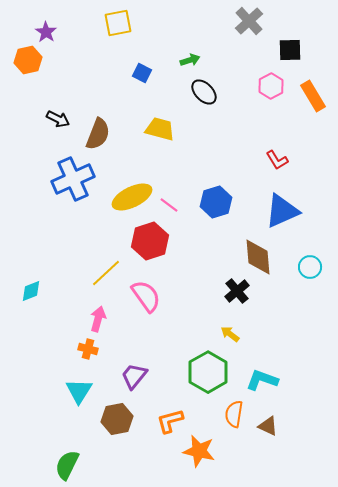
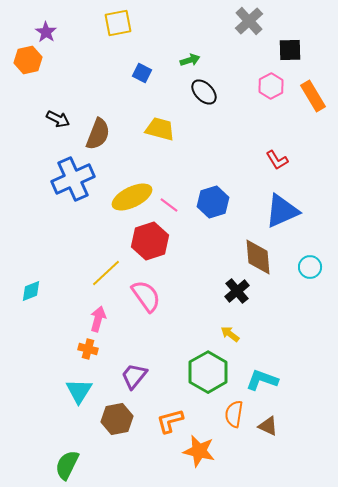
blue hexagon: moved 3 px left
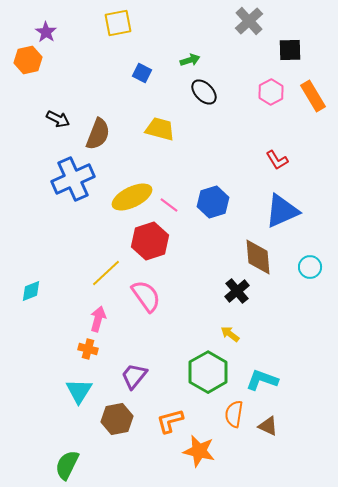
pink hexagon: moved 6 px down
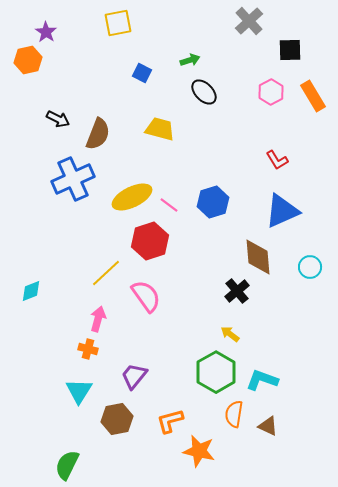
green hexagon: moved 8 px right
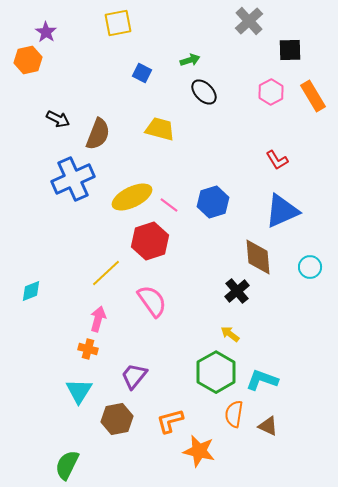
pink semicircle: moved 6 px right, 5 px down
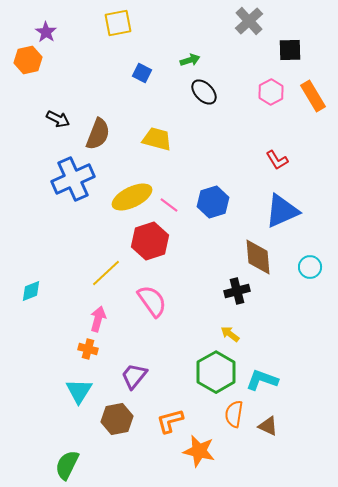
yellow trapezoid: moved 3 px left, 10 px down
black cross: rotated 25 degrees clockwise
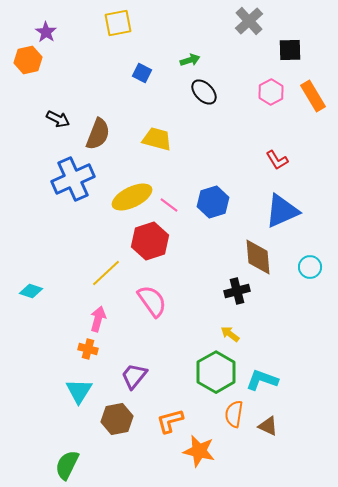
cyan diamond: rotated 40 degrees clockwise
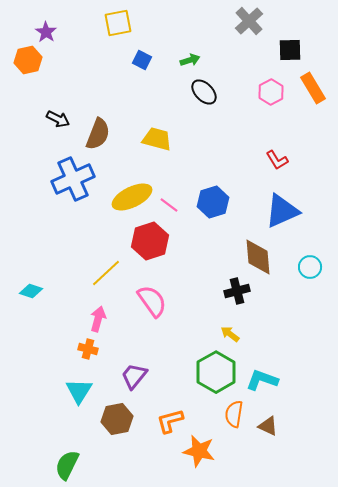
blue square: moved 13 px up
orange rectangle: moved 8 px up
